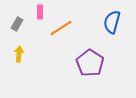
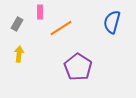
purple pentagon: moved 12 px left, 4 px down
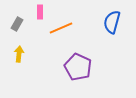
orange line: rotated 10 degrees clockwise
purple pentagon: rotated 8 degrees counterclockwise
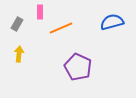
blue semicircle: rotated 60 degrees clockwise
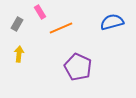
pink rectangle: rotated 32 degrees counterclockwise
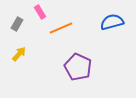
yellow arrow: rotated 35 degrees clockwise
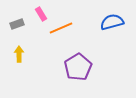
pink rectangle: moved 1 px right, 2 px down
gray rectangle: rotated 40 degrees clockwise
yellow arrow: rotated 42 degrees counterclockwise
purple pentagon: rotated 16 degrees clockwise
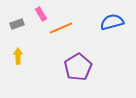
yellow arrow: moved 1 px left, 2 px down
